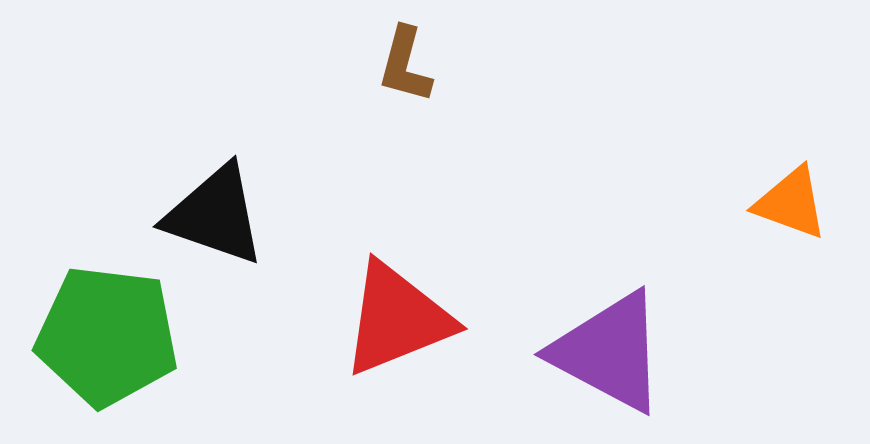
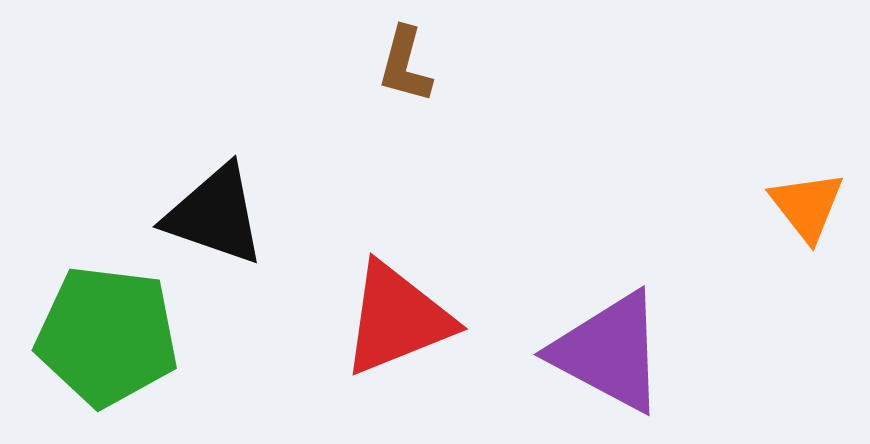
orange triangle: moved 16 px right, 3 px down; rotated 32 degrees clockwise
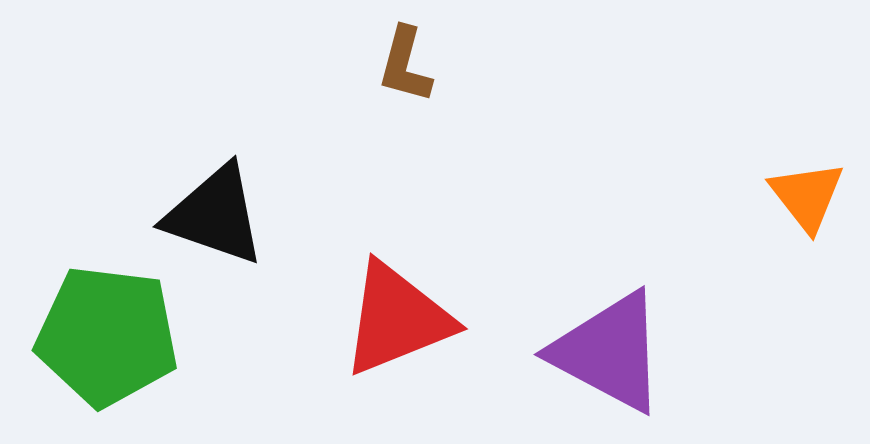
orange triangle: moved 10 px up
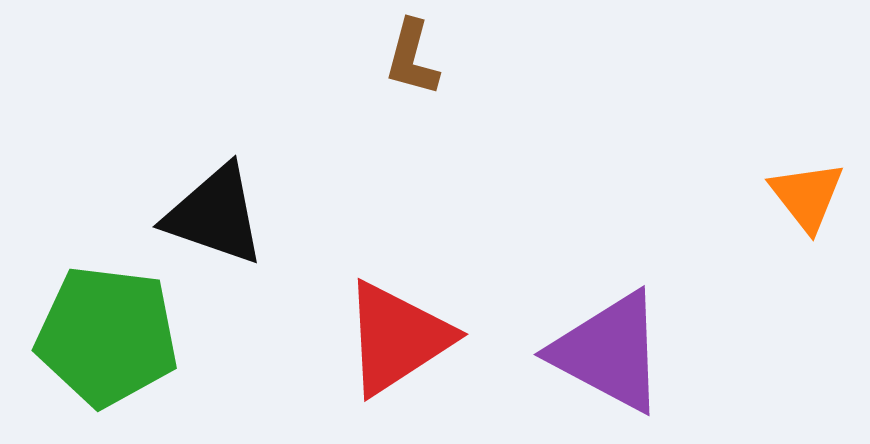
brown L-shape: moved 7 px right, 7 px up
red triangle: moved 19 px down; rotated 11 degrees counterclockwise
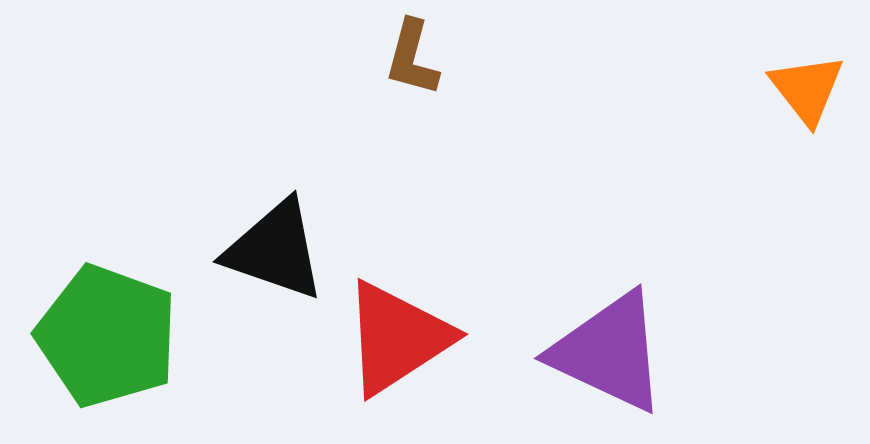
orange triangle: moved 107 px up
black triangle: moved 60 px right, 35 px down
green pentagon: rotated 13 degrees clockwise
purple triangle: rotated 3 degrees counterclockwise
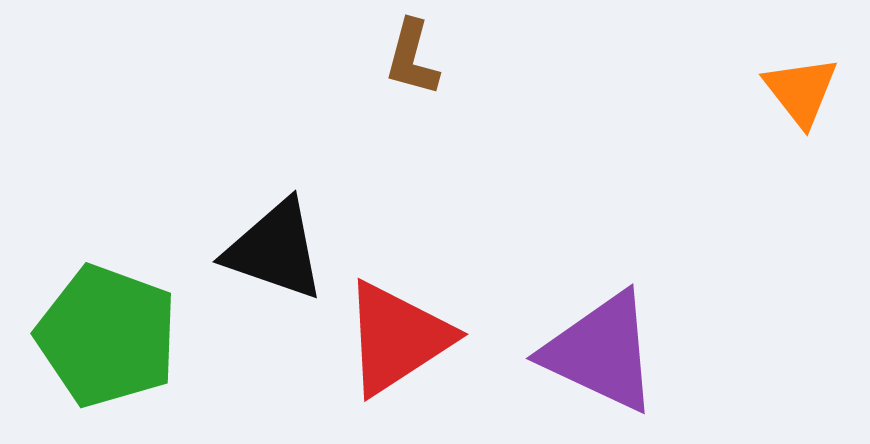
orange triangle: moved 6 px left, 2 px down
purple triangle: moved 8 px left
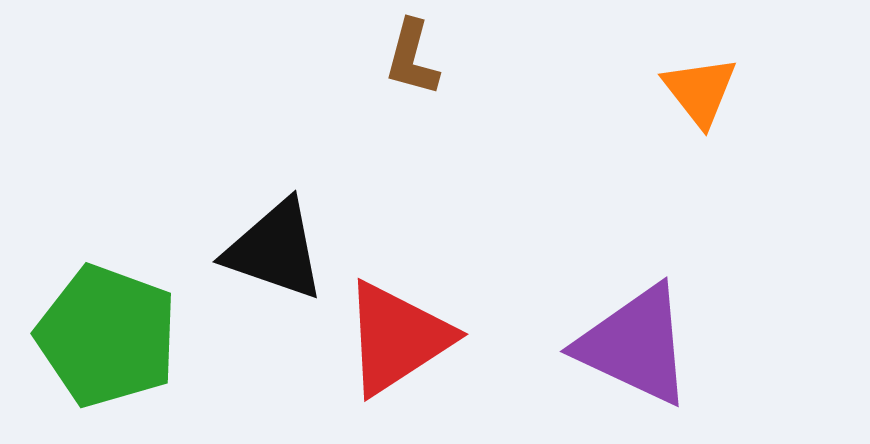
orange triangle: moved 101 px left
purple triangle: moved 34 px right, 7 px up
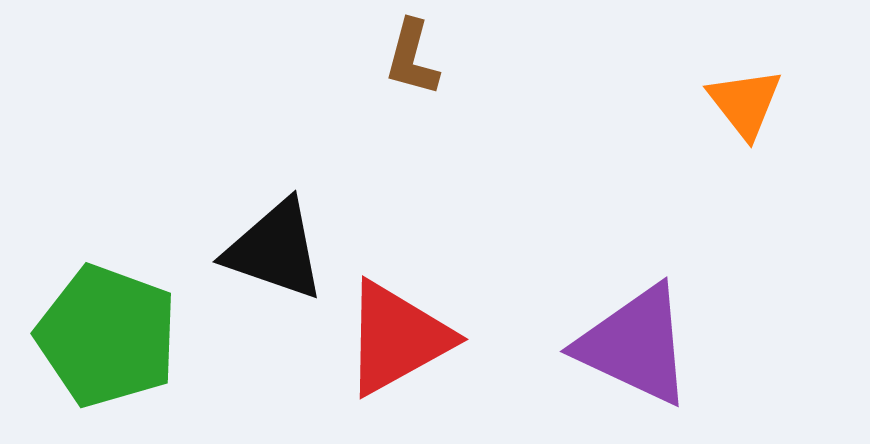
orange triangle: moved 45 px right, 12 px down
red triangle: rotated 4 degrees clockwise
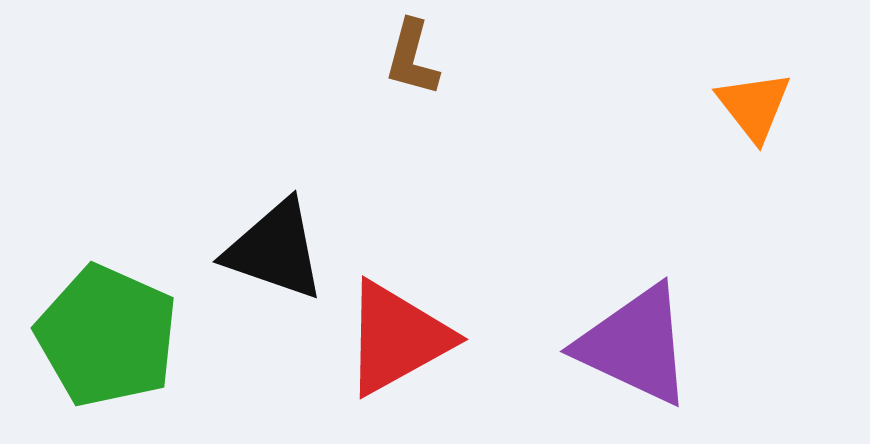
orange triangle: moved 9 px right, 3 px down
green pentagon: rotated 4 degrees clockwise
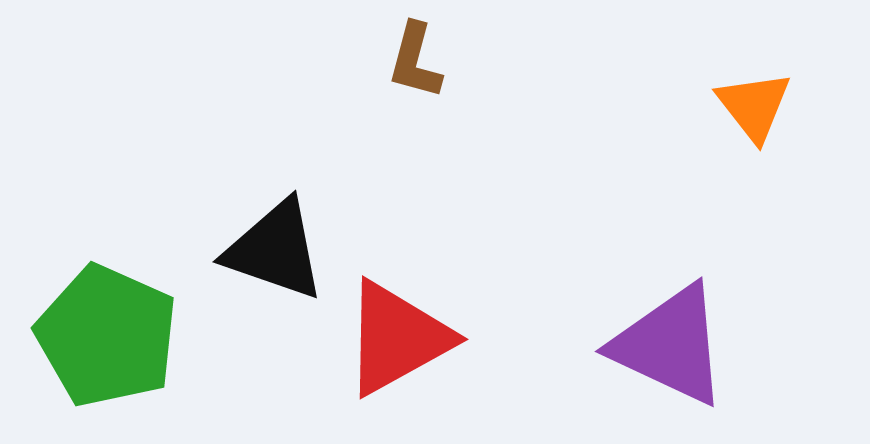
brown L-shape: moved 3 px right, 3 px down
purple triangle: moved 35 px right
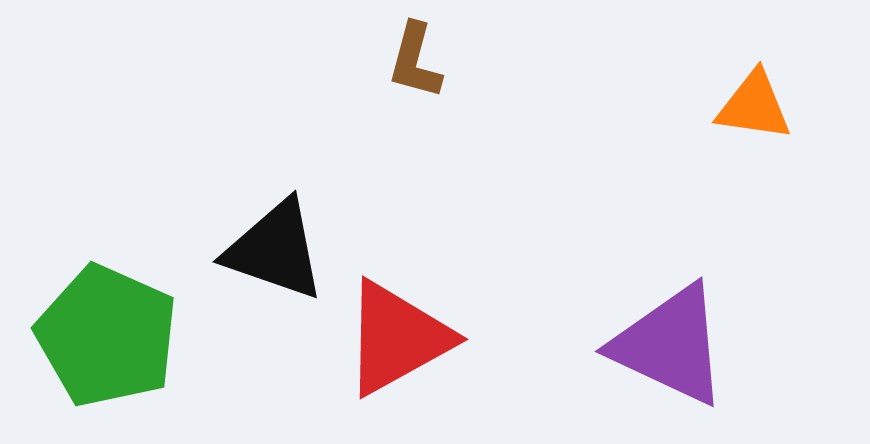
orange triangle: rotated 44 degrees counterclockwise
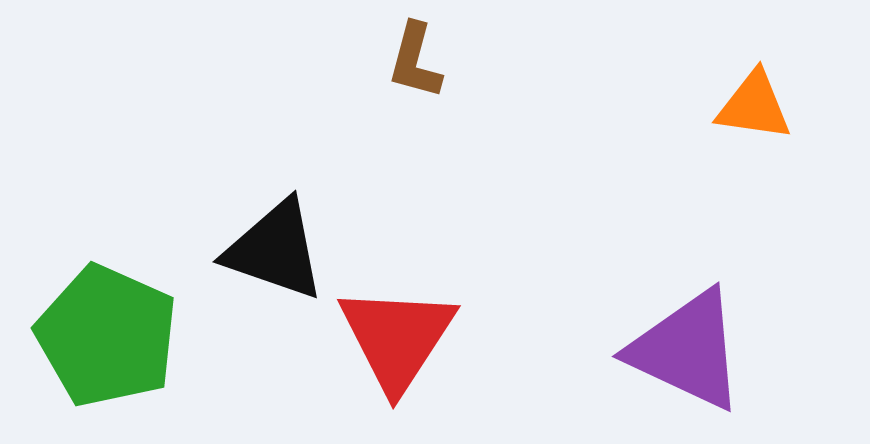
red triangle: rotated 28 degrees counterclockwise
purple triangle: moved 17 px right, 5 px down
